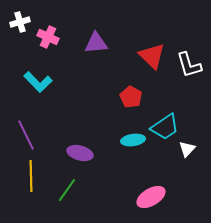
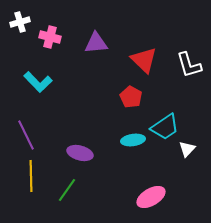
pink cross: moved 2 px right; rotated 10 degrees counterclockwise
red triangle: moved 8 px left, 4 px down
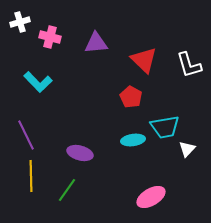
cyan trapezoid: rotated 24 degrees clockwise
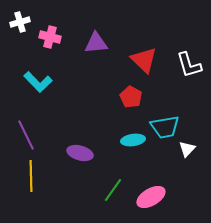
green line: moved 46 px right
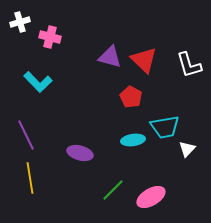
purple triangle: moved 14 px right, 14 px down; rotated 20 degrees clockwise
yellow line: moved 1 px left, 2 px down; rotated 8 degrees counterclockwise
green line: rotated 10 degrees clockwise
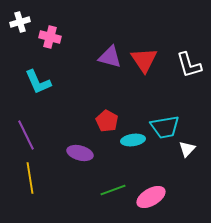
red triangle: rotated 12 degrees clockwise
cyan L-shape: rotated 20 degrees clockwise
red pentagon: moved 24 px left, 24 px down
green line: rotated 25 degrees clockwise
